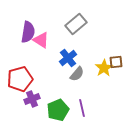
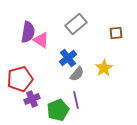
brown square: moved 29 px up
purple line: moved 6 px left, 8 px up
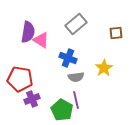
blue cross: rotated 30 degrees counterclockwise
gray semicircle: moved 1 px left, 3 px down; rotated 42 degrees clockwise
red pentagon: rotated 25 degrees clockwise
green pentagon: moved 4 px right; rotated 20 degrees counterclockwise
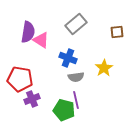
brown square: moved 1 px right, 1 px up
green pentagon: moved 2 px right; rotated 15 degrees counterclockwise
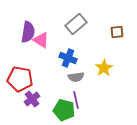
purple cross: rotated 14 degrees counterclockwise
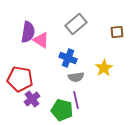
green pentagon: moved 2 px left
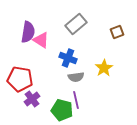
brown square: rotated 16 degrees counterclockwise
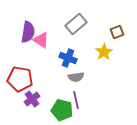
yellow star: moved 16 px up
